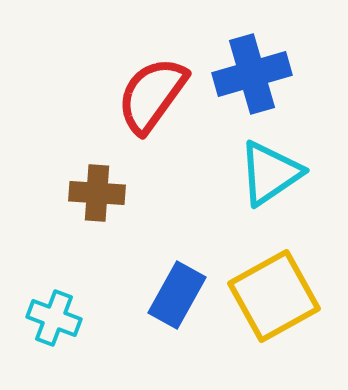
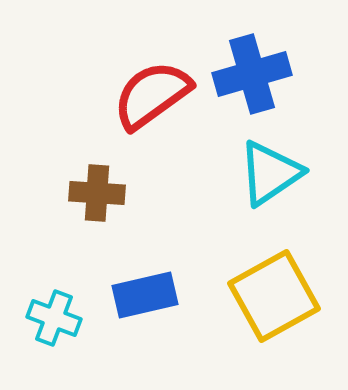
red semicircle: rotated 18 degrees clockwise
blue rectangle: moved 32 px left; rotated 48 degrees clockwise
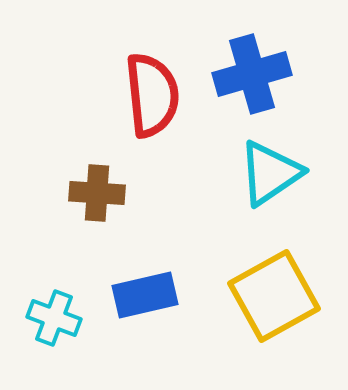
red semicircle: rotated 120 degrees clockwise
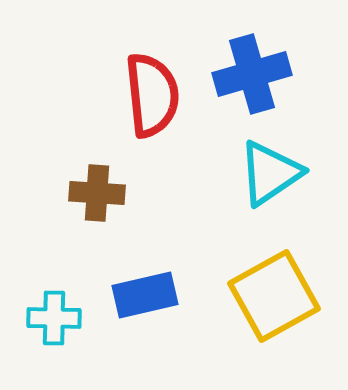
cyan cross: rotated 20 degrees counterclockwise
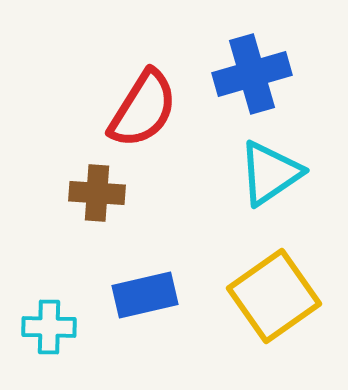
red semicircle: moved 9 px left, 14 px down; rotated 38 degrees clockwise
yellow square: rotated 6 degrees counterclockwise
cyan cross: moved 5 px left, 9 px down
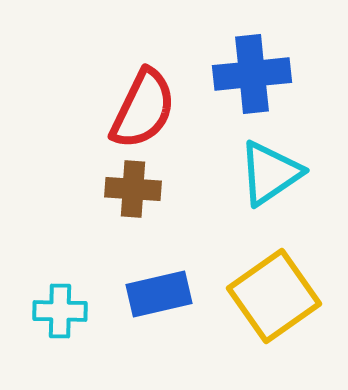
blue cross: rotated 10 degrees clockwise
red semicircle: rotated 6 degrees counterclockwise
brown cross: moved 36 px right, 4 px up
blue rectangle: moved 14 px right, 1 px up
cyan cross: moved 11 px right, 16 px up
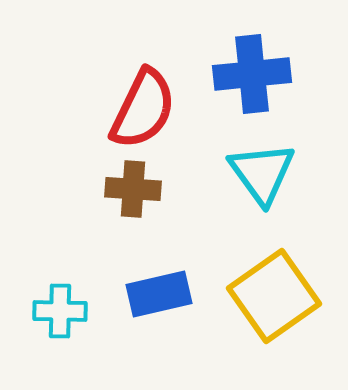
cyan triangle: moved 8 px left; rotated 32 degrees counterclockwise
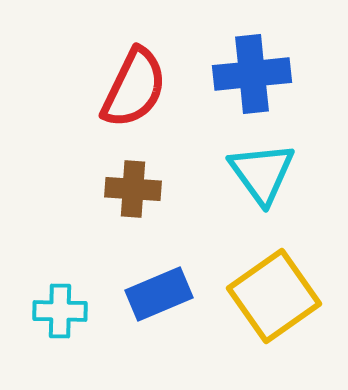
red semicircle: moved 9 px left, 21 px up
blue rectangle: rotated 10 degrees counterclockwise
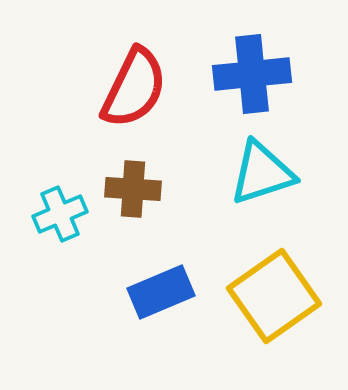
cyan triangle: rotated 48 degrees clockwise
blue rectangle: moved 2 px right, 2 px up
cyan cross: moved 97 px up; rotated 24 degrees counterclockwise
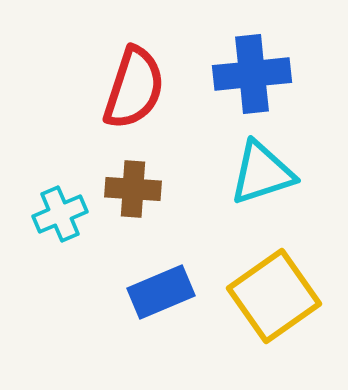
red semicircle: rotated 8 degrees counterclockwise
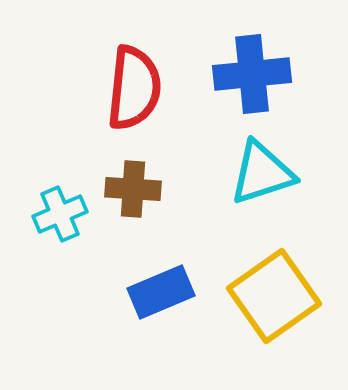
red semicircle: rotated 12 degrees counterclockwise
